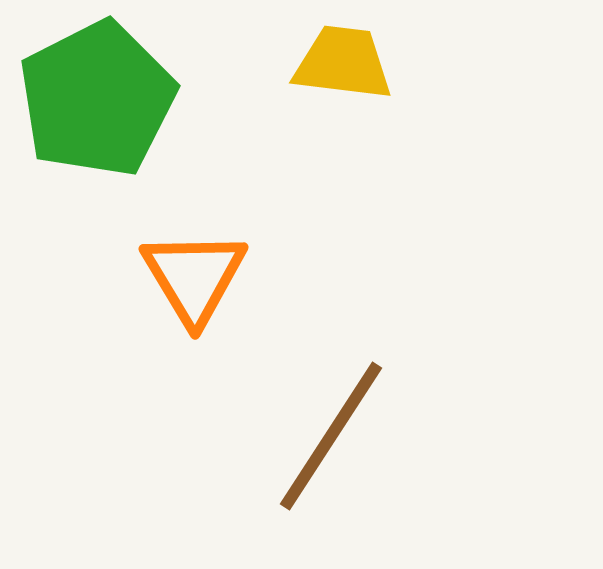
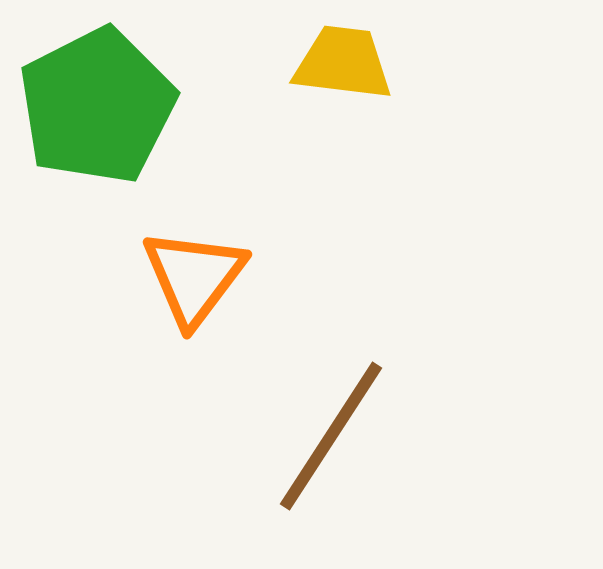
green pentagon: moved 7 px down
orange triangle: rotated 8 degrees clockwise
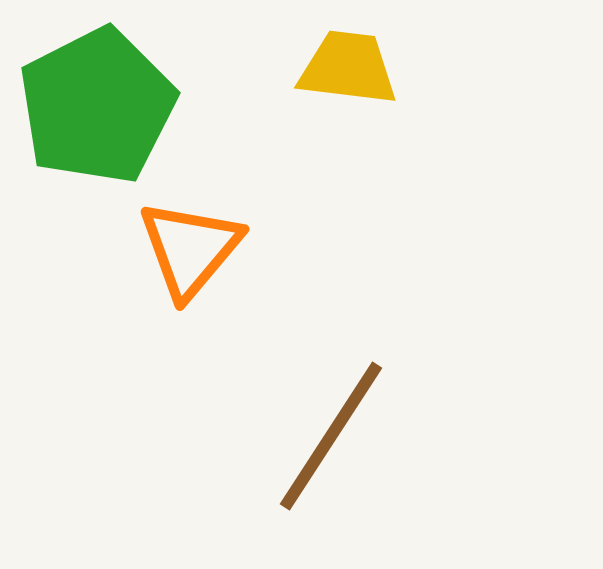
yellow trapezoid: moved 5 px right, 5 px down
orange triangle: moved 4 px left, 28 px up; rotated 3 degrees clockwise
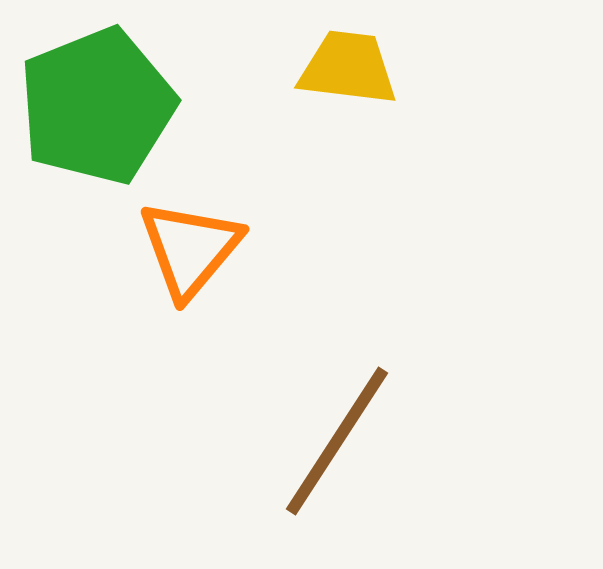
green pentagon: rotated 5 degrees clockwise
brown line: moved 6 px right, 5 px down
